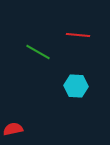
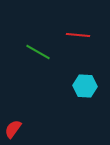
cyan hexagon: moved 9 px right
red semicircle: rotated 42 degrees counterclockwise
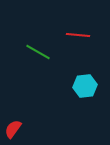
cyan hexagon: rotated 10 degrees counterclockwise
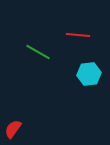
cyan hexagon: moved 4 px right, 12 px up
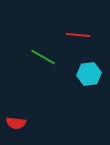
green line: moved 5 px right, 5 px down
red semicircle: moved 3 px right, 6 px up; rotated 120 degrees counterclockwise
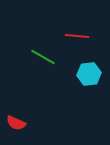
red line: moved 1 px left, 1 px down
red semicircle: rotated 18 degrees clockwise
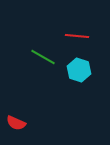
cyan hexagon: moved 10 px left, 4 px up; rotated 25 degrees clockwise
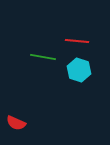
red line: moved 5 px down
green line: rotated 20 degrees counterclockwise
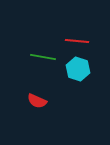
cyan hexagon: moved 1 px left, 1 px up
red semicircle: moved 21 px right, 22 px up
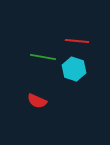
cyan hexagon: moved 4 px left
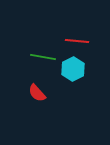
cyan hexagon: moved 1 px left; rotated 15 degrees clockwise
red semicircle: moved 8 px up; rotated 24 degrees clockwise
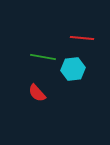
red line: moved 5 px right, 3 px up
cyan hexagon: rotated 20 degrees clockwise
